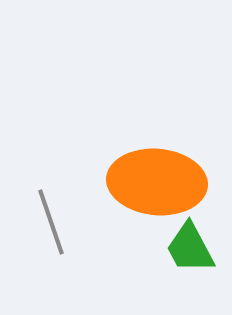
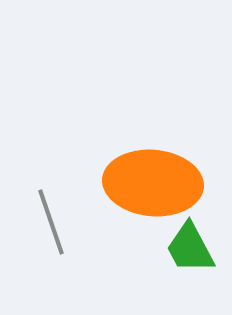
orange ellipse: moved 4 px left, 1 px down
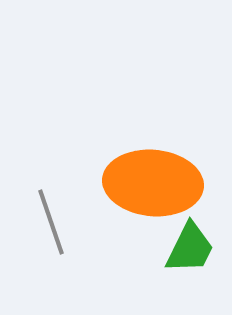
green trapezoid: rotated 126 degrees counterclockwise
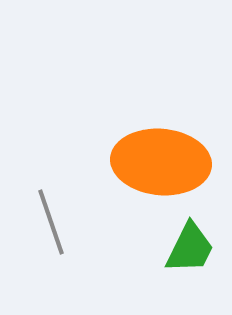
orange ellipse: moved 8 px right, 21 px up
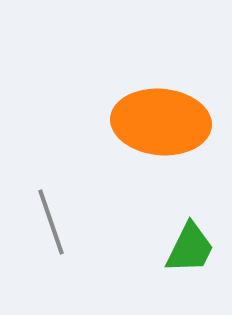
orange ellipse: moved 40 px up
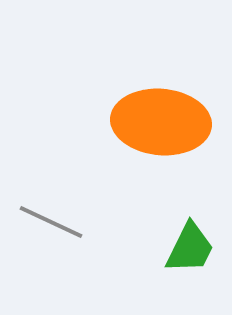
gray line: rotated 46 degrees counterclockwise
